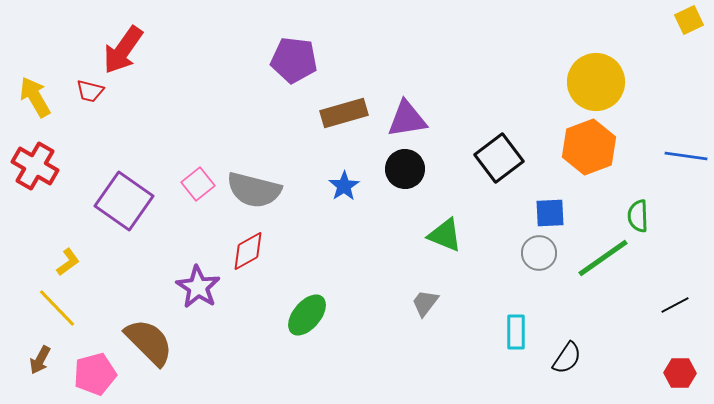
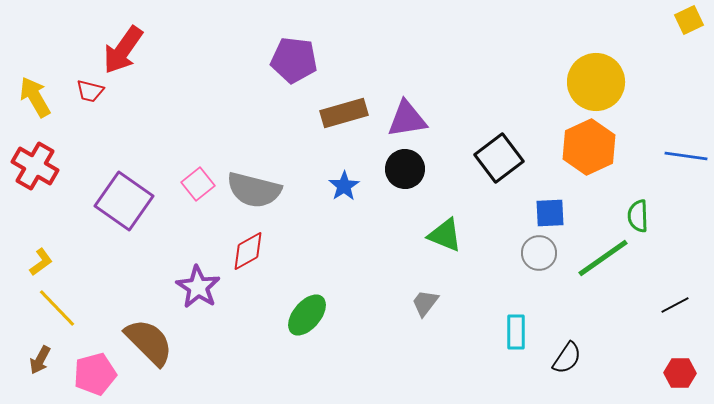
orange hexagon: rotated 4 degrees counterclockwise
yellow L-shape: moved 27 px left
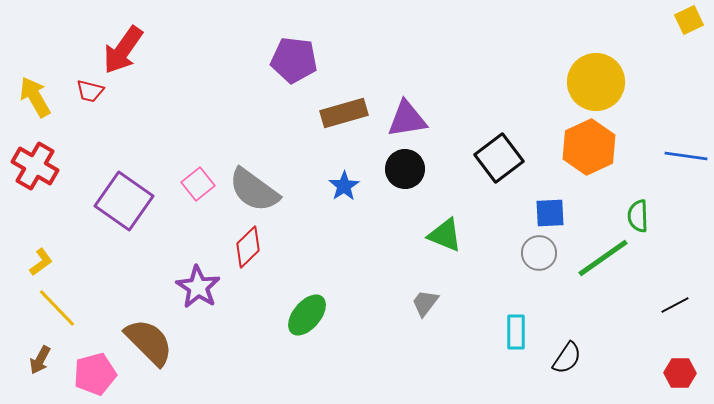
gray semicircle: rotated 22 degrees clockwise
red diamond: moved 4 px up; rotated 15 degrees counterclockwise
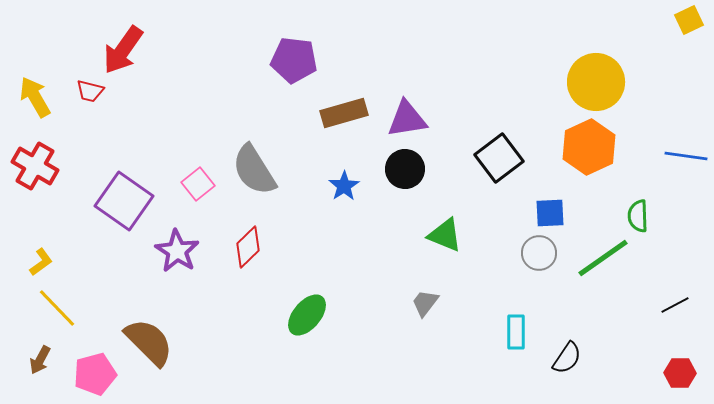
gray semicircle: moved 20 px up; rotated 22 degrees clockwise
purple star: moved 21 px left, 36 px up
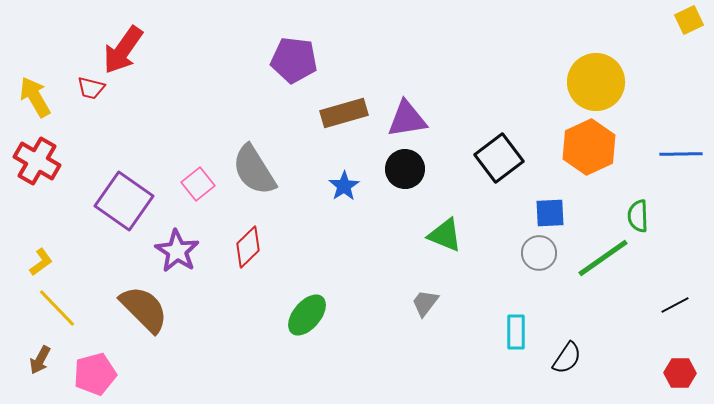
red trapezoid: moved 1 px right, 3 px up
blue line: moved 5 px left, 2 px up; rotated 9 degrees counterclockwise
red cross: moved 2 px right, 5 px up
brown semicircle: moved 5 px left, 33 px up
